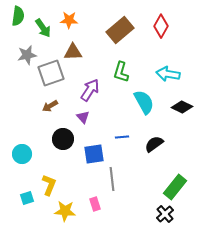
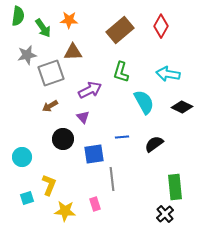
purple arrow: rotated 30 degrees clockwise
cyan circle: moved 3 px down
green rectangle: rotated 45 degrees counterclockwise
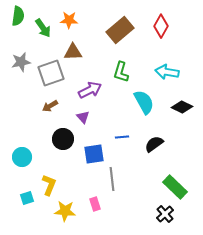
gray star: moved 6 px left, 7 px down
cyan arrow: moved 1 px left, 2 px up
green rectangle: rotated 40 degrees counterclockwise
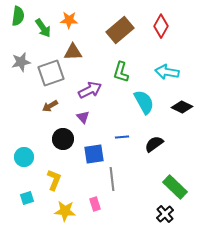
cyan circle: moved 2 px right
yellow L-shape: moved 5 px right, 5 px up
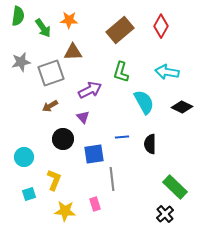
black semicircle: moved 4 px left; rotated 54 degrees counterclockwise
cyan square: moved 2 px right, 4 px up
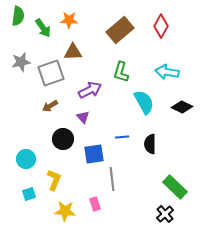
cyan circle: moved 2 px right, 2 px down
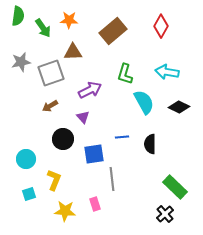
brown rectangle: moved 7 px left, 1 px down
green L-shape: moved 4 px right, 2 px down
black diamond: moved 3 px left
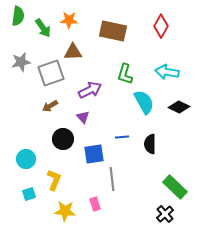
brown rectangle: rotated 52 degrees clockwise
